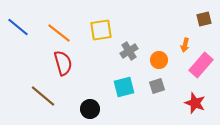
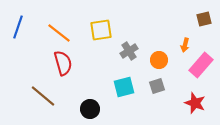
blue line: rotated 70 degrees clockwise
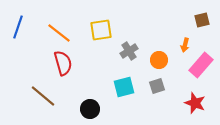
brown square: moved 2 px left, 1 px down
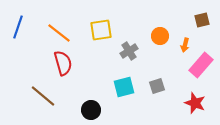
orange circle: moved 1 px right, 24 px up
black circle: moved 1 px right, 1 px down
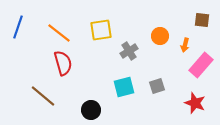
brown square: rotated 21 degrees clockwise
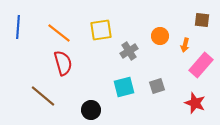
blue line: rotated 15 degrees counterclockwise
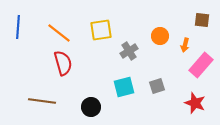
brown line: moved 1 px left, 5 px down; rotated 32 degrees counterclockwise
black circle: moved 3 px up
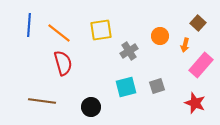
brown square: moved 4 px left, 3 px down; rotated 35 degrees clockwise
blue line: moved 11 px right, 2 px up
cyan square: moved 2 px right
